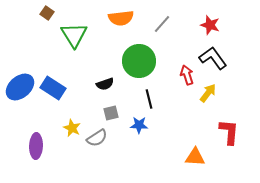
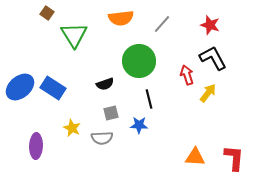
black L-shape: rotated 8 degrees clockwise
red L-shape: moved 5 px right, 26 px down
gray semicircle: moved 5 px right; rotated 30 degrees clockwise
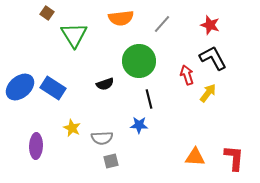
gray square: moved 48 px down
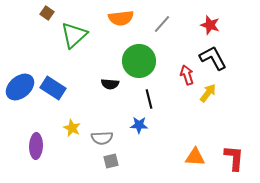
green triangle: rotated 20 degrees clockwise
black semicircle: moved 5 px right; rotated 24 degrees clockwise
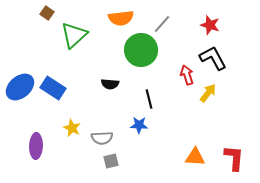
green circle: moved 2 px right, 11 px up
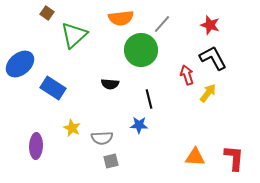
blue ellipse: moved 23 px up
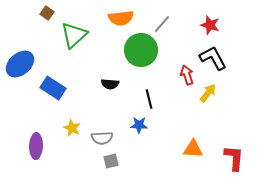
orange triangle: moved 2 px left, 8 px up
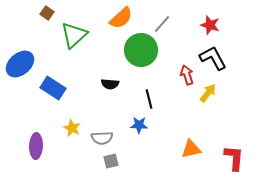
orange semicircle: rotated 35 degrees counterclockwise
orange triangle: moved 2 px left; rotated 15 degrees counterclockwise
